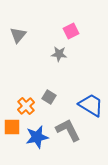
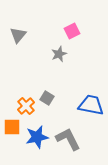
pink square: moved 1 px right
gray star: rotated 28 degrees counterclockwise
gray square: moved 2 px left, 1 px down
blue trapezoid: rotated 20 degrees counterclockwise
gray L-shape: moved 9 px down
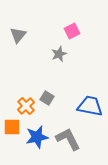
blue trapezoid: moved 1 px left, 1 px down
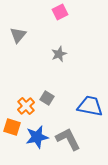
pink square: moved 12 px left, 19 px up
orange square: rotated 18 degrees clockwise
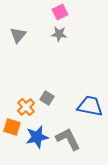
gray star: moved 20 px up; rotated 28 degrees clockwise
orange cross: moved 1 px down
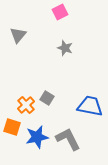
gray star: moved 6 px right, 14 px down; rotated 14 degrees clockwise
orange cross: moved 2 px up
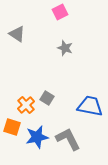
gray triangle: moved 1 px left, 1 px up; rotated 36 degrees counterclockwise
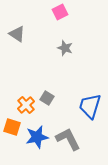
blue trapezoid: rotated 84 degrees counterclockwise
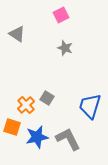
pink square: moved 1 px right, 3 px down
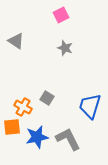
gray triangle: moved 1 px left, 7 px down
orange cross: moved 3 px left, 2 px down; rotated 18 degrees counterclockwise
orange square: rotated 24 degrees counterclockwise
